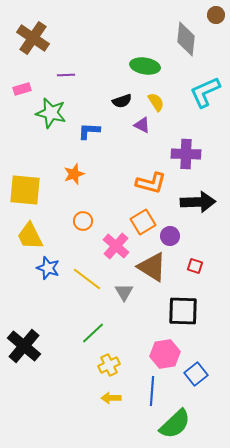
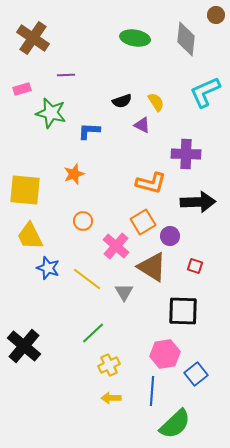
green ellipse: moved 10 px left, 28 px up
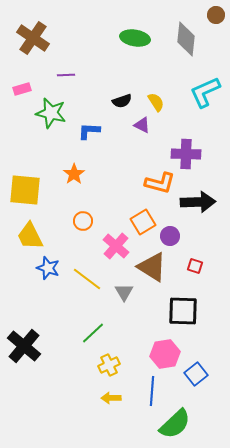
orange star: rotated 15 degrees counterclockwise
orange L-shape: moved 9 px right
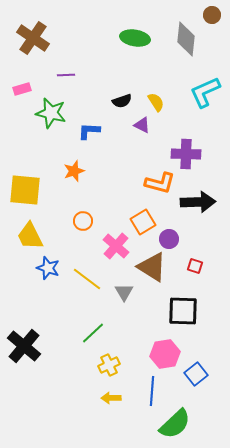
brown circle: moved 4 px left
orange star: moved 3 px up; rotated 15 degrees clockwise
purple circle: moved 1 px left, 3 px down
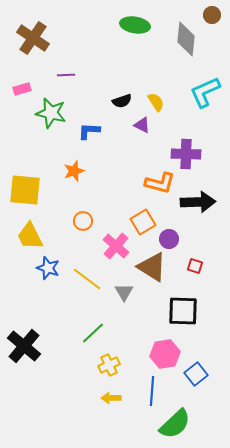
green ellipse: moved 13 px up
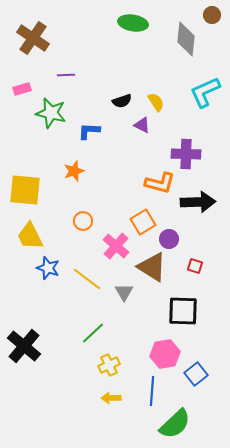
green ellipse: moved 2 px left, 2 px up
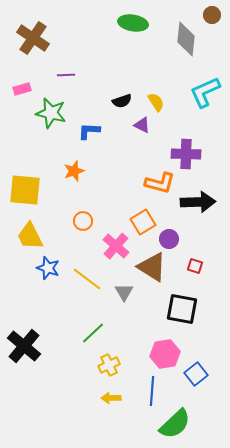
black square: moved 1 px left, 2 px up; rotated 8 degrees clockwise
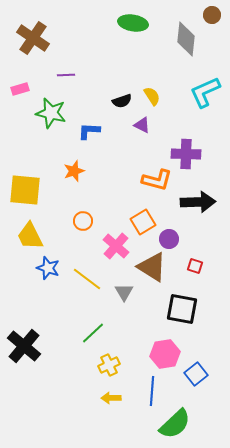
pink rectangle: moved 2 px left
yellow semicircle: moved 4 px left, 6 px up
orange L-shape: moved 3 px left, 3 px up
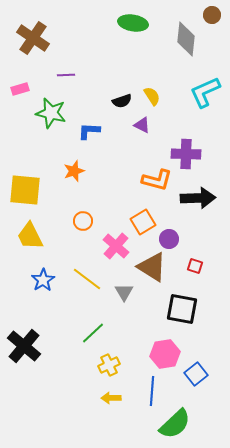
black arrow: moved 4 px up
blue star: moved 5 px left, 12 px down; rotated 20 degrees clockwise
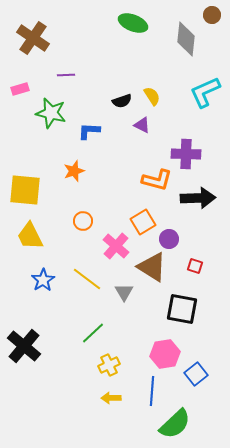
green ellipse: rotated 12 degrees clockwise
